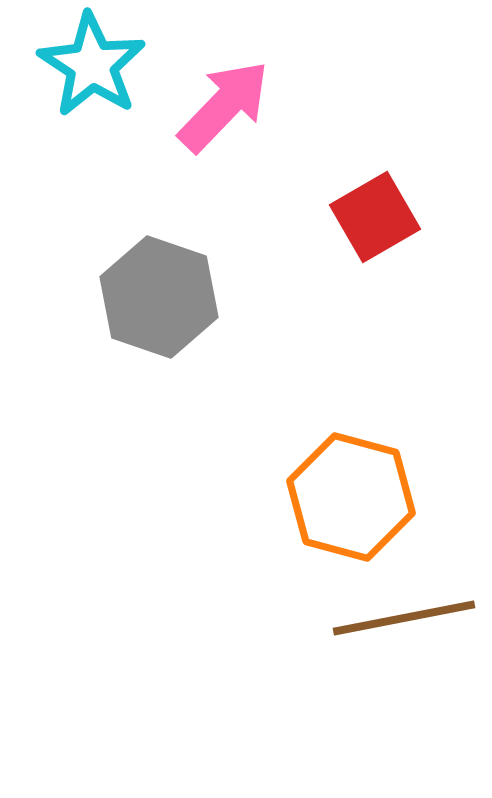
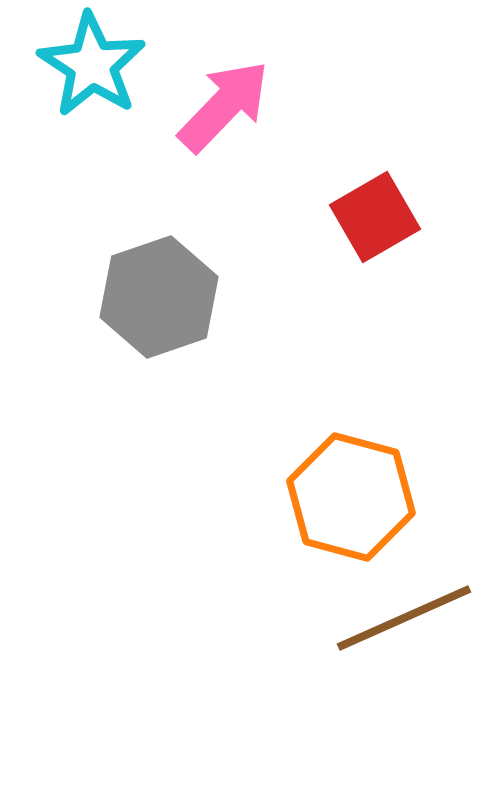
gray hexagon: rotated 22 degrees clockwise
brown line: rotated 13 degrees counterclockwise
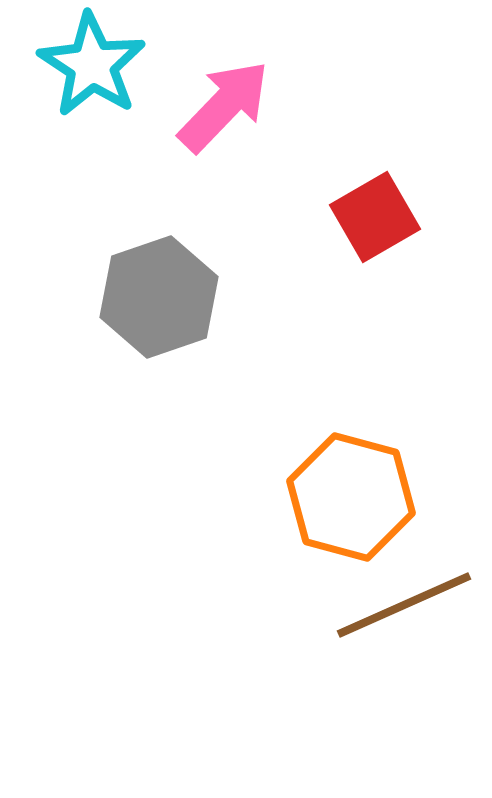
brown line: moved 13 px up
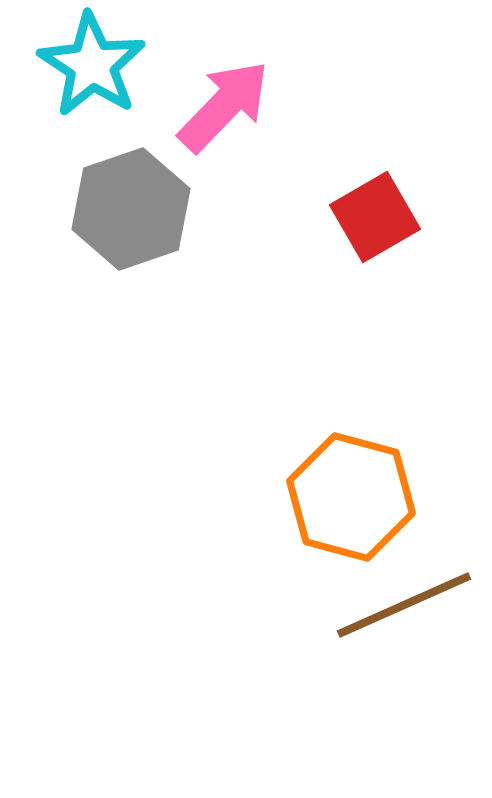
gray hexagon: moved 28 px left, 88 px up
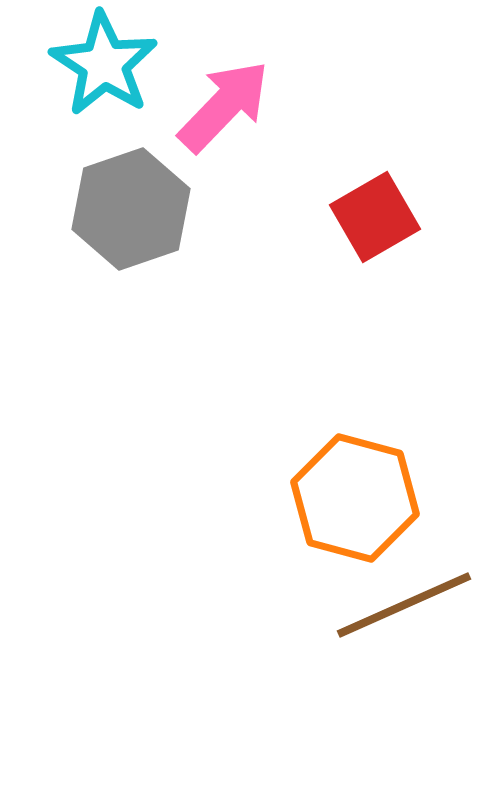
cyan star: moved 12 px right, 1 px up
orange hexagon: moved 4 px right, 1 px down
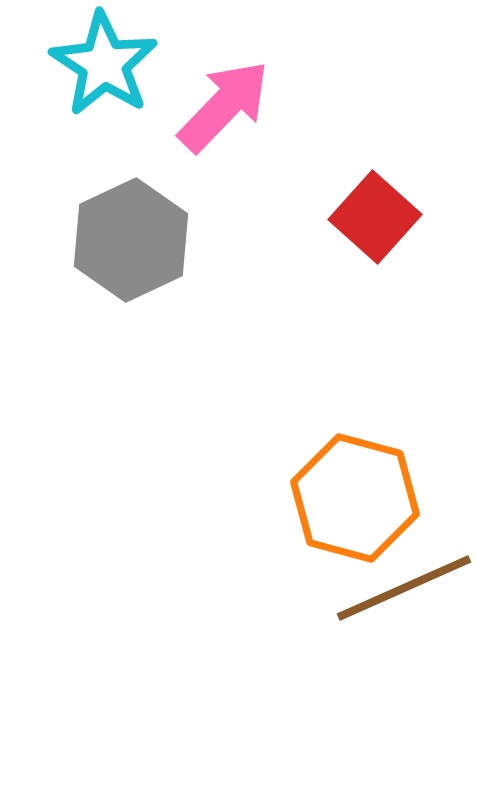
gray hexagon: moved 31 px down; rotated 6 degrees counterclockwise
red square: rotated 18 degrees counterclockwise
brown line: moved 17 px up
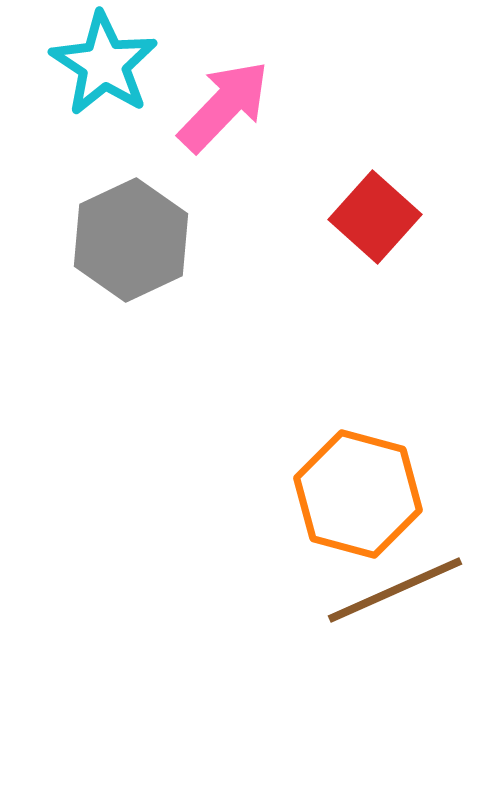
orange hexagon: moved 3 px right, 4 px up
brown line: moved 9 px left, 2 px down
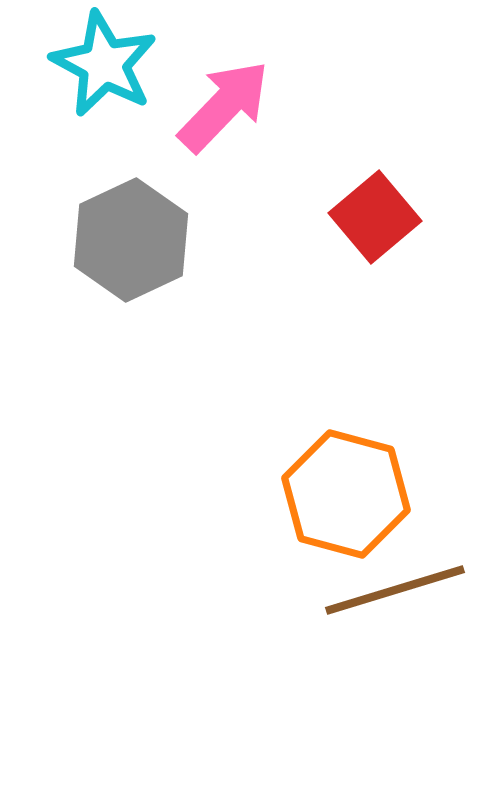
cyan star: rotated 5 degrees counterclockwise
red square: rotated 8 degrees clockwise
orange hexagon: moved 12 px left
brown line: rotated 7 degrees clockwise
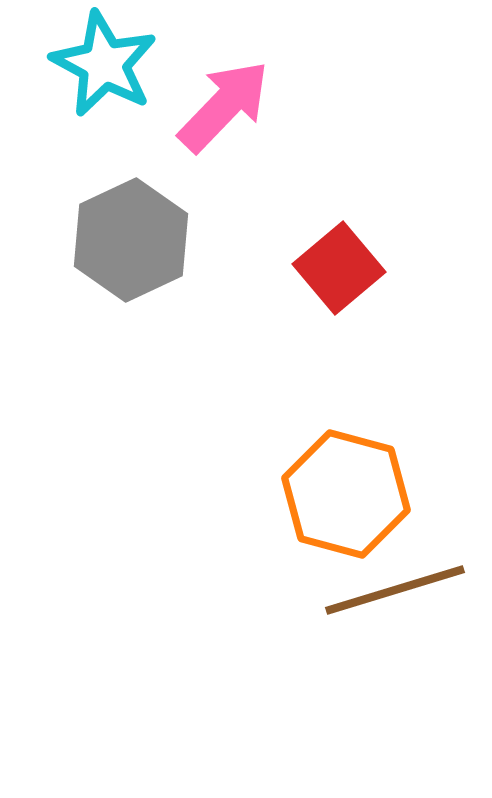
red square: moved 36 px left, 51 px down
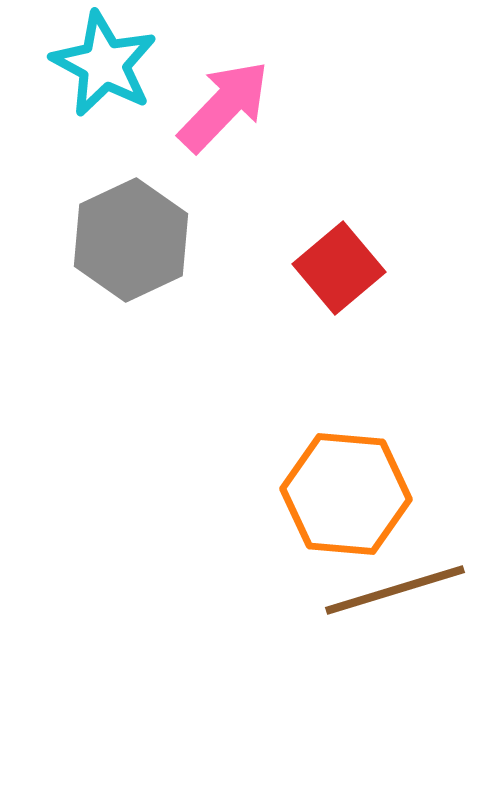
orange hexagon: rotated 10 degrees counterclockwise
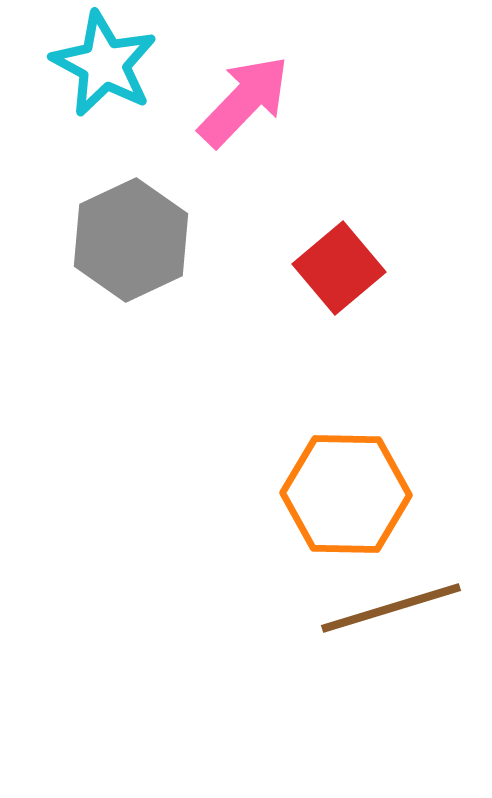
pink arrow: moved 20 px right, 5 px up
orange hexagon: rotated 4 degrees counterclockwise
brown line: moved 4 px left, 18 px down
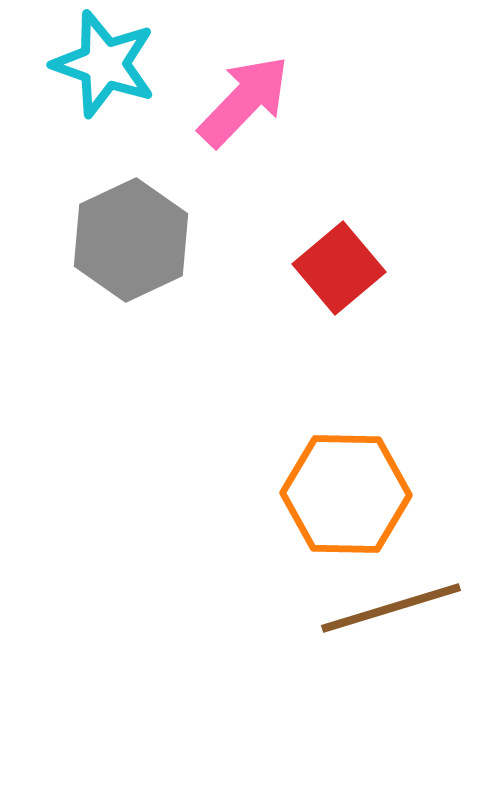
cyan star: rotated 9 degrees counterclockwise
